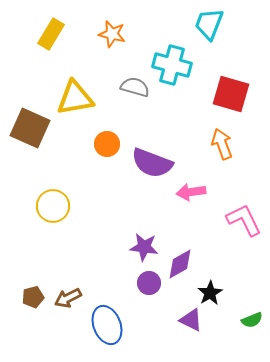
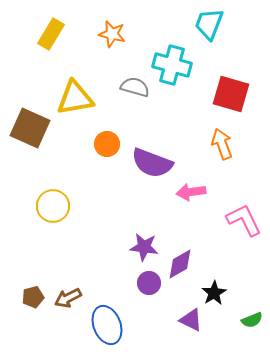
black star: moved 4 px right
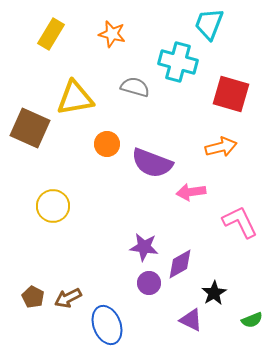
cyan cross: moved 6 px right, 3 px up
orange arrow: moved 1 px left, 3 px down; rotated 96 degrees clockwise
pink L-shape: moved 4 px left, 2 px down
brown pentagon: rotated 30 degrees counterclockwise
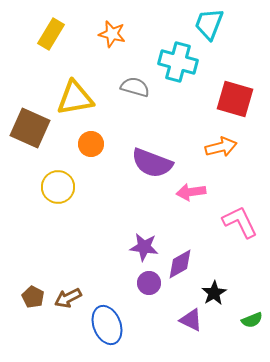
red square: moved 4 px right, 5 px down
orange circle: moved 16 px left
yellow circle: moved 5 px right, 19 px up
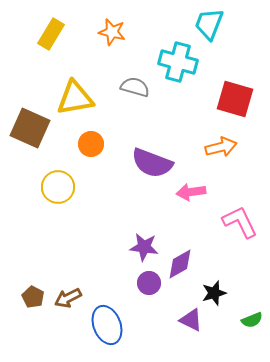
orange star: moved 2 px up
black star: rotated 15 degrees clockwise
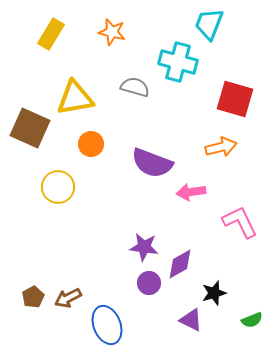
brown pentagon: rotated 15 degrees clockwise
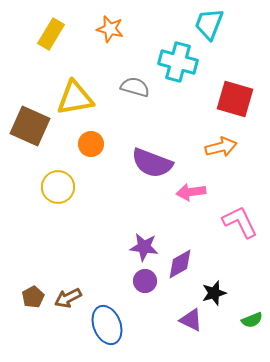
orange star: moved 2 px left, 3 px up
brown square: moved 2 px up
purple circle: moved 4 px left, 2 px up
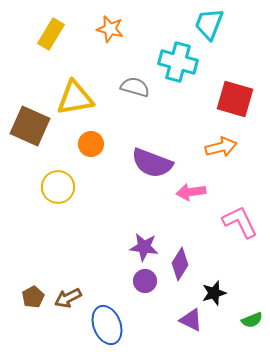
purple diamond: rotated 28 degrees counterclockwise
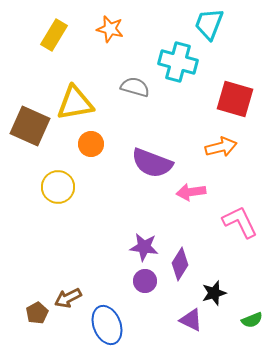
yellow rectangle: moved 3 px right, 1 px down
yellow triangle: moved 5 px down
brown pentagon: moved 4 px right, 16 px down
